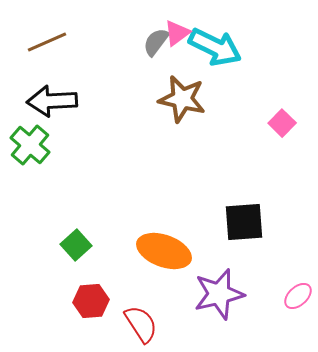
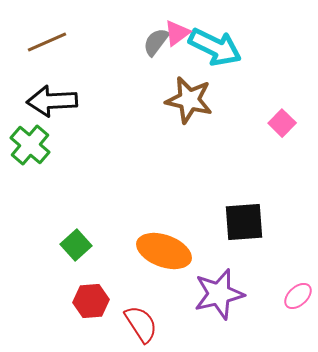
brown star: moved 7 px right, 1 px down
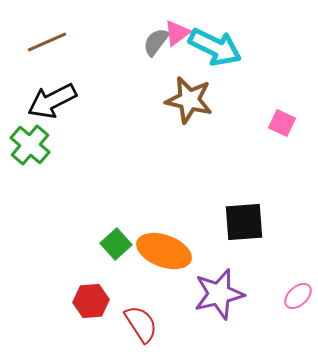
black arrow: rotated 24 degrees counterclockwise
pink square: rotated 20 degrees counterclockwise
green square: moved 40 px right, 1 px up
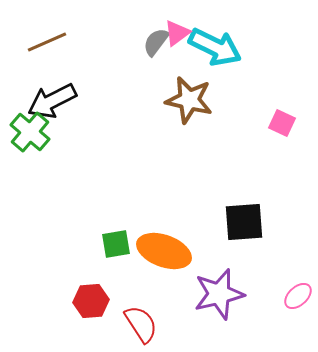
green cross: moved 13 px up
green square: rotated 32 degrees clockwise
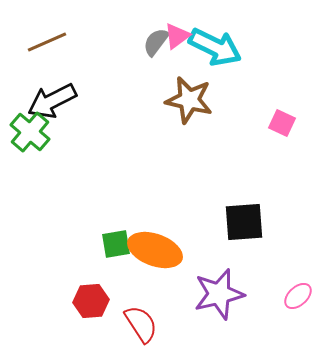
pink triangle: moved 3 px down
orange ellipse: moved 9 px left, 1 px up
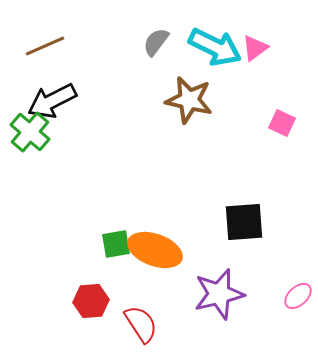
pink triangle: moved 78 px right, 12 px down
brown line: moved 2 px left, 4 px down
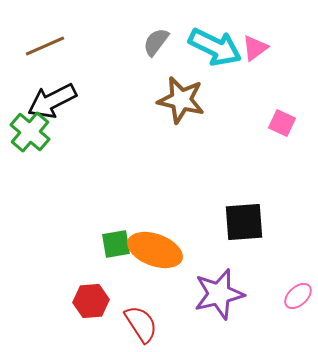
brown star: moved 8 px left
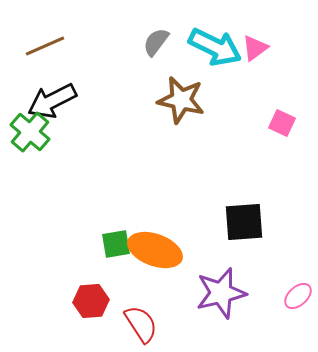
purple star: moved 2 px right, 1 px up
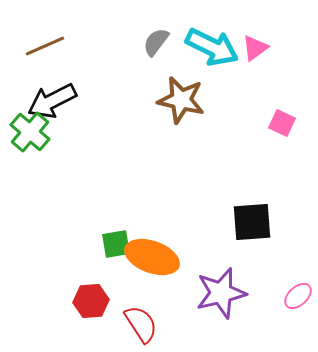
cyan arrow: moved 3 px left
black square: moved 8 px right
orange ellipse: moved 3 px left, 7 px down
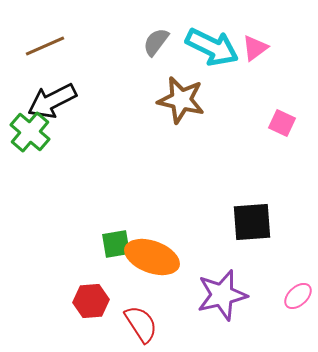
purple star: moved 1 px right, 2 px down
